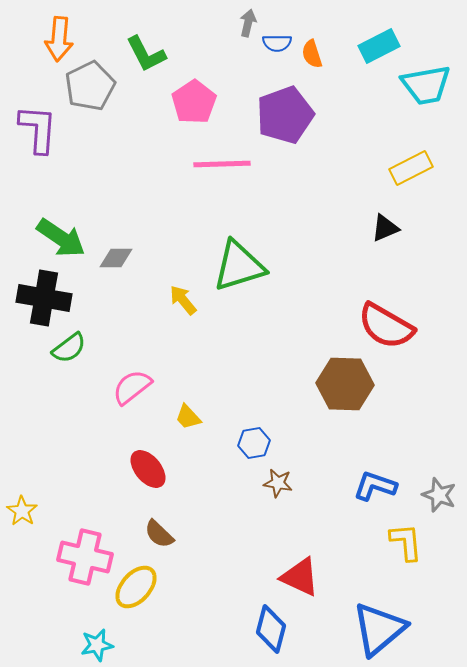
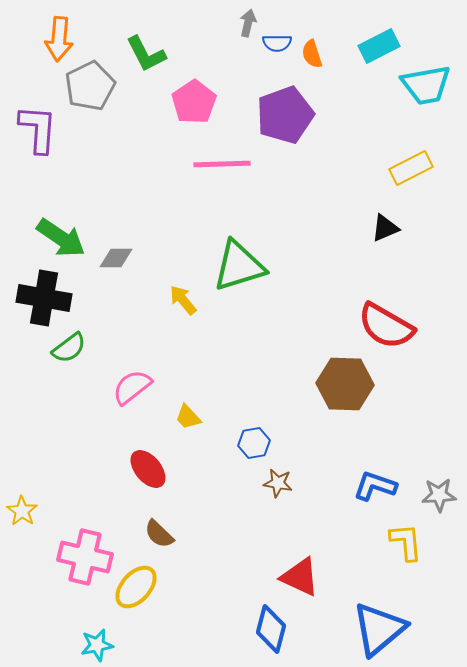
gray star: rotated 24 degrees counterclockwise
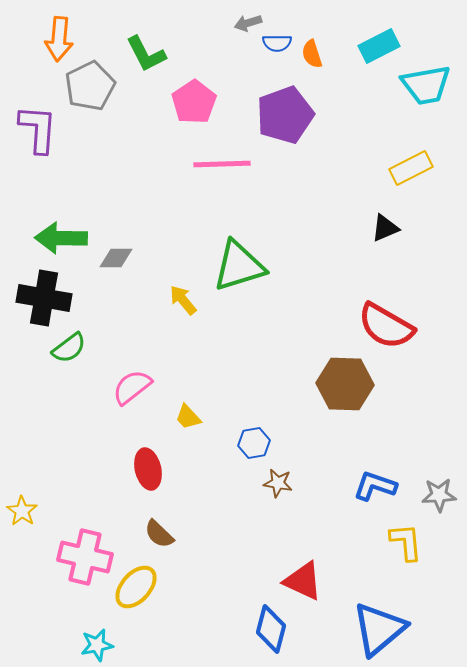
gray arrow: rotated 120 degrees counterclockwise
green arrow: rotated 147 degrees clockwise
red ellipse: rotated 27 degrees clockwise
red triangle: moved 3 px right, 4 px down
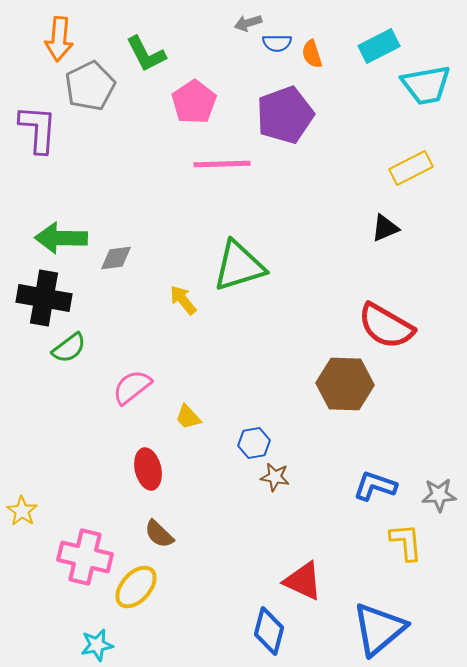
gray diamond: rotated 8 degrees counterclockwise
brown star: moved 3 px left, 6 px up
blue diamond: moved 2 px left, 2 px down
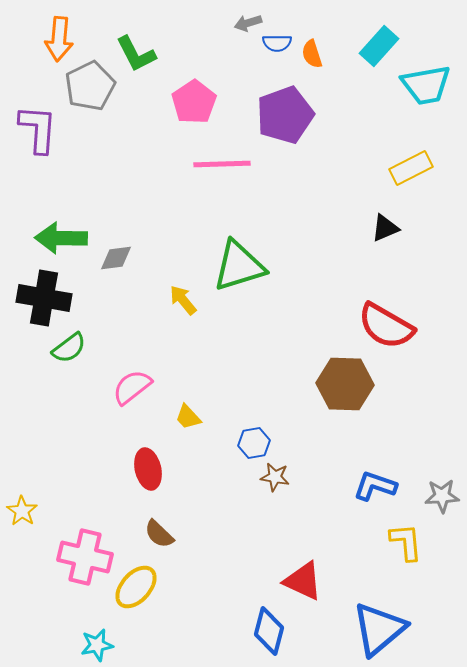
cyan rectangle: rotated 21 degrees counterclockwise
green L-shape: moved 10 px left
gray star: moved 3 px right, 1 px down
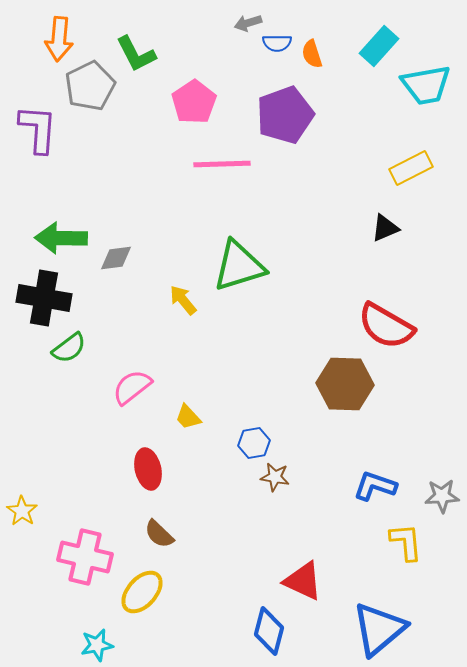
yellow ellipse: moved 6 px right, 5 px down
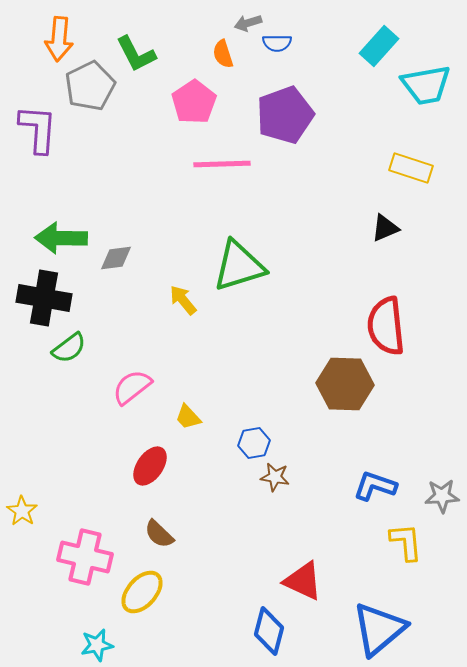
orange semicircle: moved 89 px left
yellow rectangle: rotated 45 degrees clockwise
red semicircle: rotated 54 degrees clockwise
red ellipse: moved 2 px right, 3 px up; rotated 48 degrees clockwise
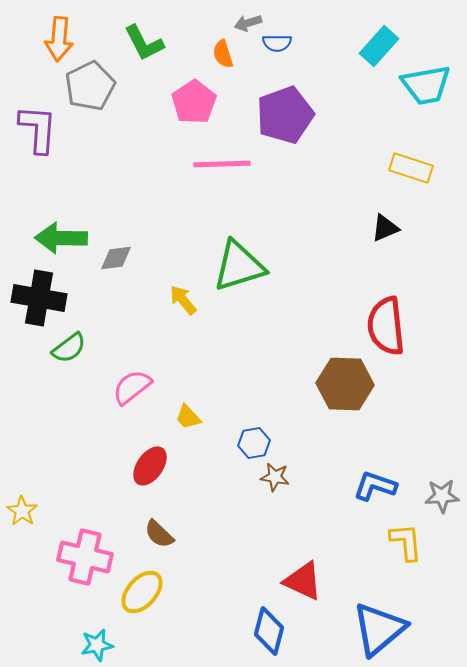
green L-shape: moved 8 px right, 11 px up
black cross: moved 5 px left
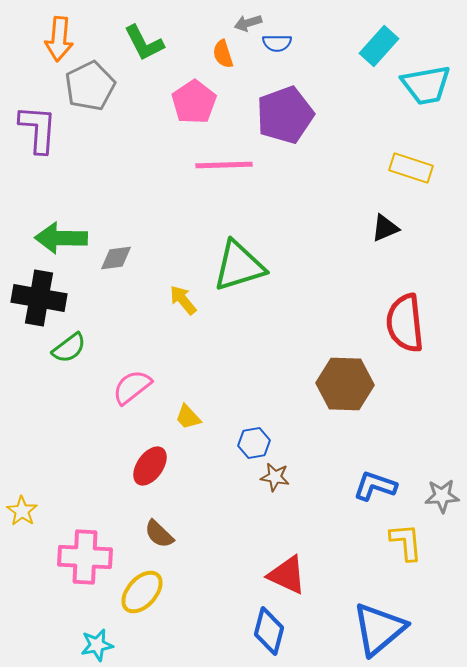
pink line: moved 2 px right, 1 px down
red semicircle: moved 19 px right, 3 px up
pink cross: rotated 10 degrees counterclockwise
red triangle: moved 16 px left, 6 px up
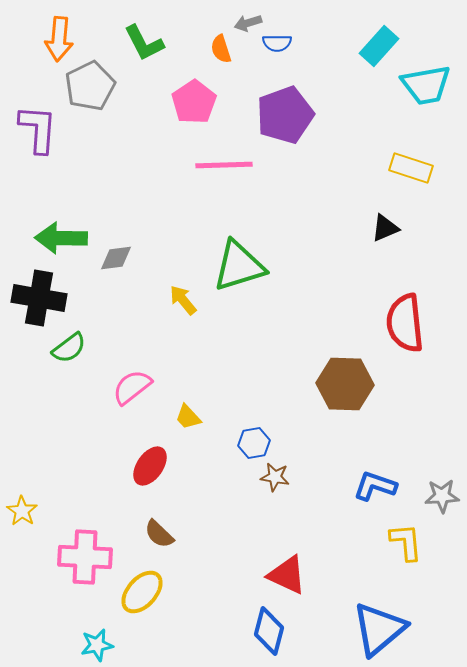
orange semicircle: moved 2 px left, 5 px up
